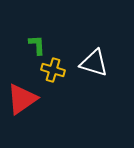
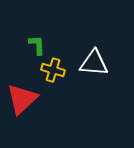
white triangle: rotated 12 degrees counterclockwise
red triangle: rotated 8 degrees counterclockwise
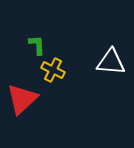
white triangle: moved 17 px right, 1 px up
yellow cross: rotated 10 degrees clockwise
